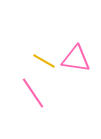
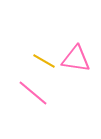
pink line: rotated 16 degrees counterclockwise
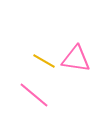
pink line: moved 1 px right, 2 px down
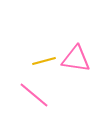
yellow line: rotated 45 degrees counterclockwise
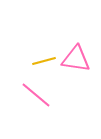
pink line: moved 2 px right
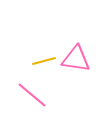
pink line: moved 4 px left
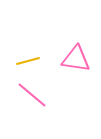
yellow line: moved 16 px left
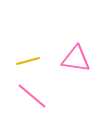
pink line: moved 1 px down
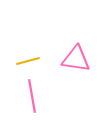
pink line: rotated 40 degrees clockwise
